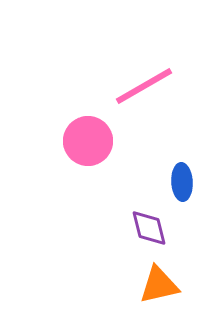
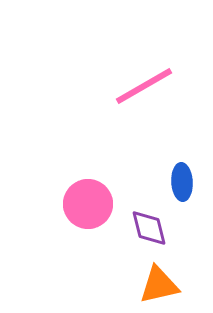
pink circle: moved 63 px down
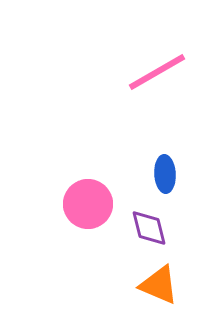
pink line: moved 13 px right, 14 px up
blue ellipse: moved 17 px left, 8 px up
orange triangle: rotated 36 degrees clockwise
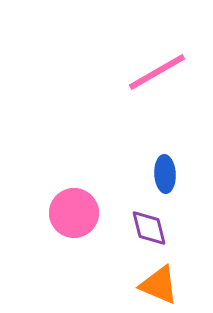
pink circle: moved 14 px left, 9 px down
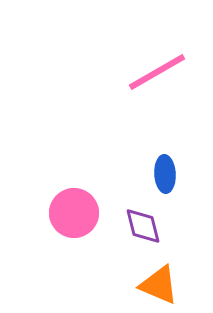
purple diamond: moved 6 px left, 2 px up
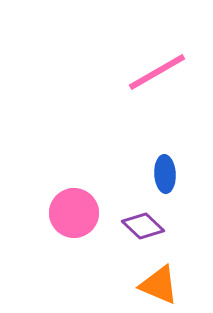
purple diamond: rotated 33 degrees counterclockwise
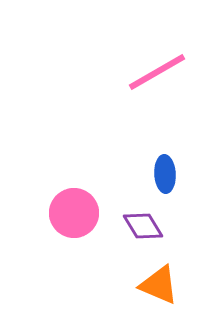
purple diamond: rotated 15 degrees clockwise
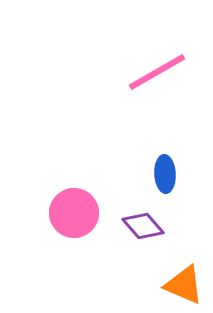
purple diamond: rotated 9 degrees counterclockwise
orange triangle: moved 25 px right
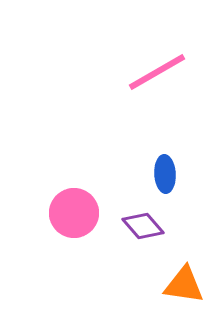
orange triangle: rotated 15 degrees counterclockwise
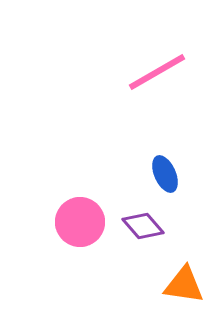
blue ellipse: rotated 21 degrees counterclockwise
pink circle: moved 6 px right, 9 px down
